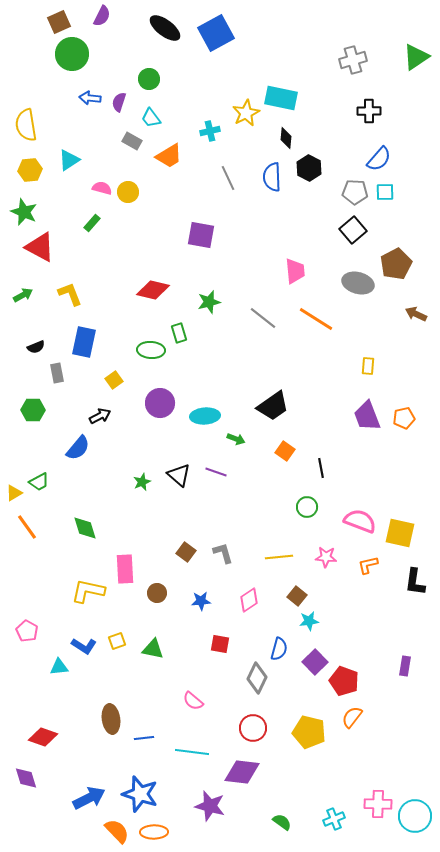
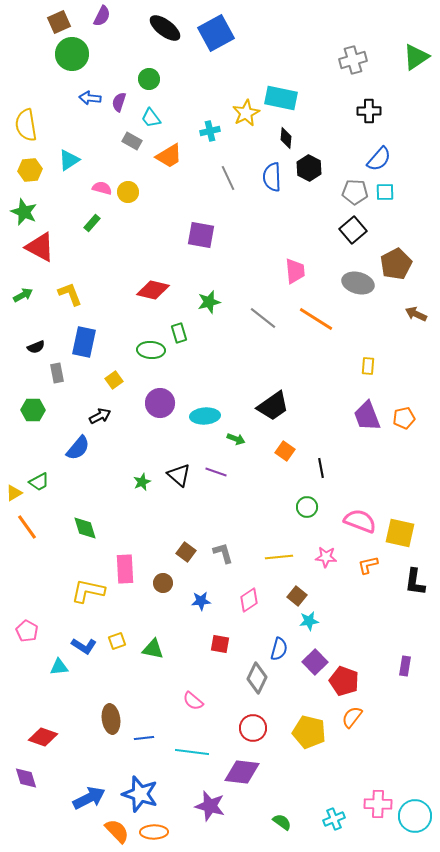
brown circle at (157, 593): moved 6 px right, 10 px up
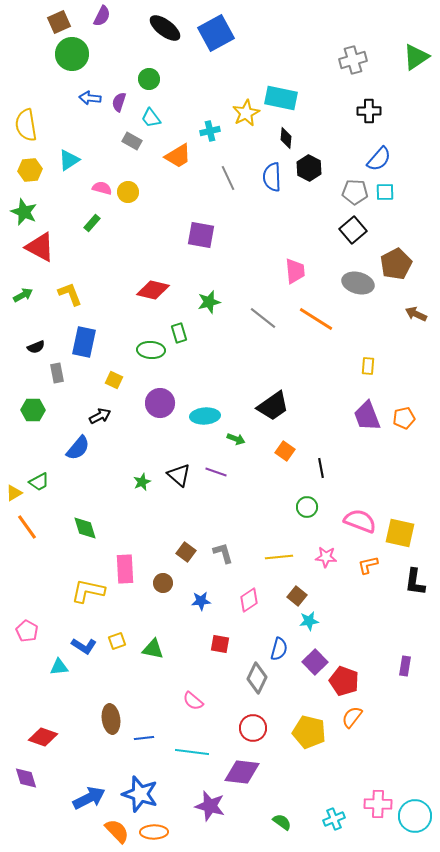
orange trapezoid at (169, 156): moved 9 px right
yellow square at (114, 380): rotated 30 degrees counterclockwise
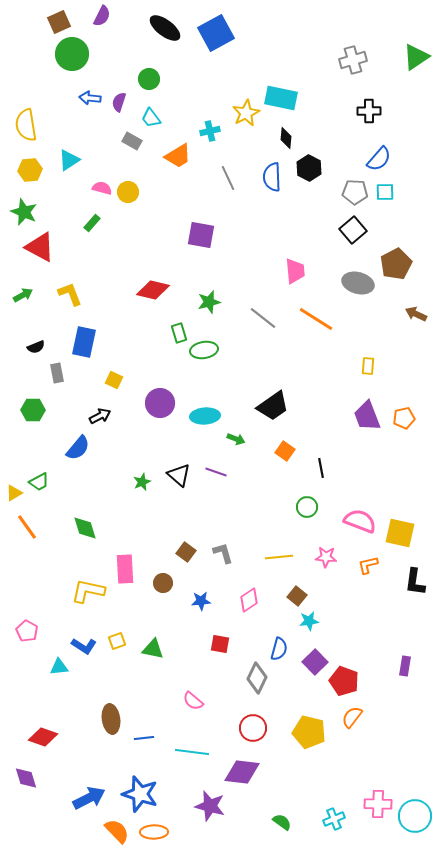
green ellipse at (151, 350): moved 53 px right; rotated 12 degrees counterclockwise
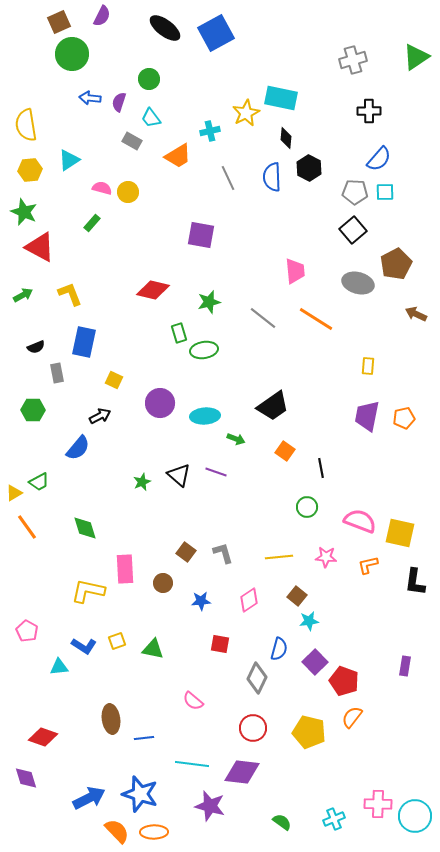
purple trapezoid at (367, 416): rotated 32 degrees clockwise
cyan line at (192, 752): moved 12 px down
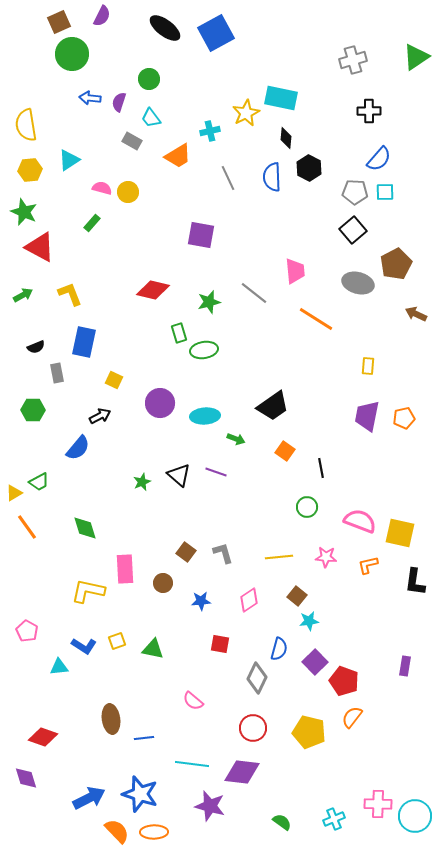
gray line at (263, 318): moved 9 px left, 25 px up
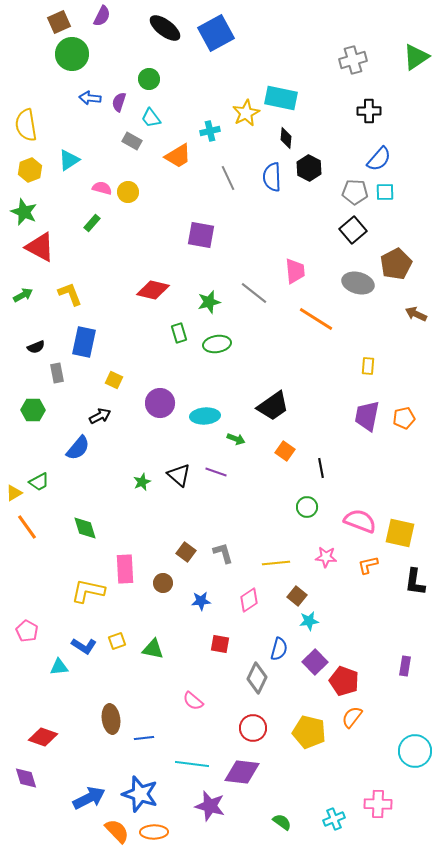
yellow hexagon at (30, 170): rotated 15 degrees counterclockwise
green ellipse at (204, 350): moved 13 px right, 6 px up
yellow line at (279, 557): moved 3 px left, 6 px down
cyan circle at (415, 816): moved 65 px up
